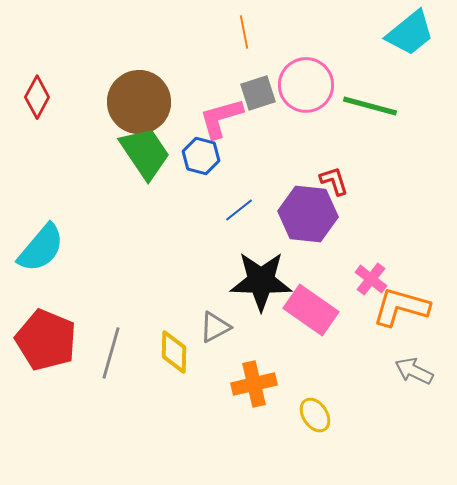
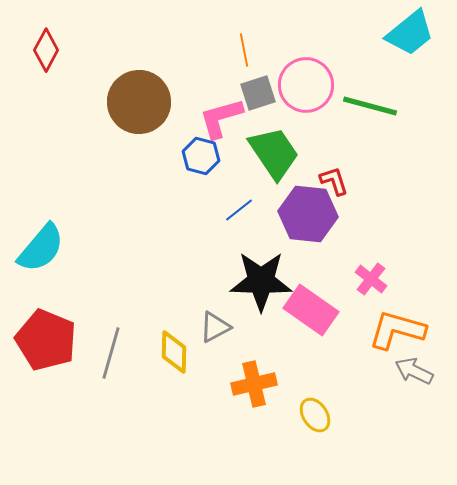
orange line: moved 18 px down
red diamond: moved 9 px right, 47 px up
green trapezoid: moved 129 px right
orange L-shape: moved 4 px left, 23 px down
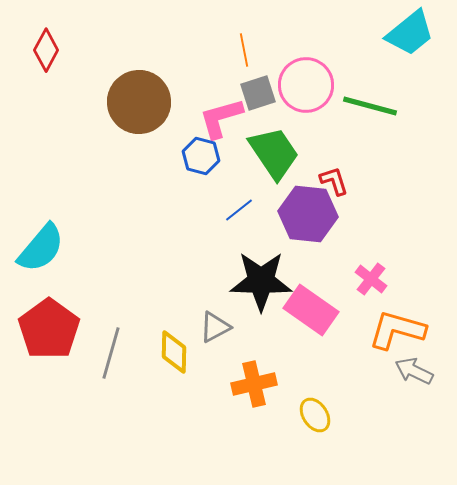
red pentagon: moved 3 px right, 11 px up; rotated 14 degrees clockwise
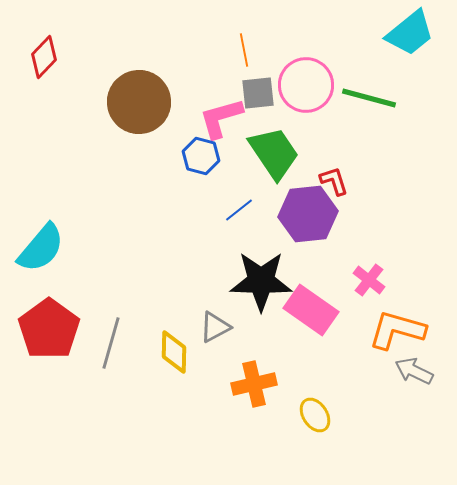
red diamond: moved 2 px left, 7 px down; rotated 15 degrees clockwise
gray square: rotated 12 degrees clockwise
green line: moved 1 px left, 8 px up
purple hexagon: rotated 12 degrees counterclockwise
pink cross: moved 2 px left, 1 px down
gray line: moved 10 px up
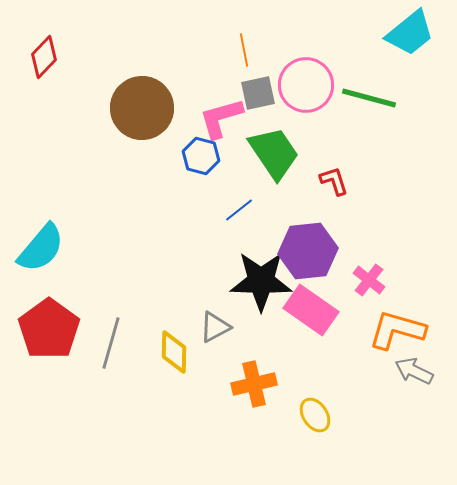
gray square: rotated 6 degrees counterclockwise
brown circle: moved 3 px right, 6 px down
purple hexagon: moved 37 px down
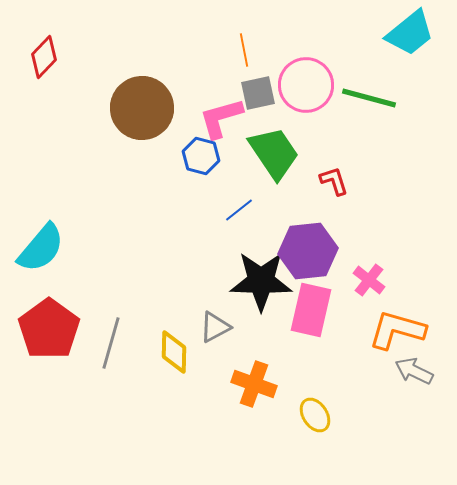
pink rectangle: rotated 68 degrees clockwise
orange cross: rotated 33 degrees clockwise
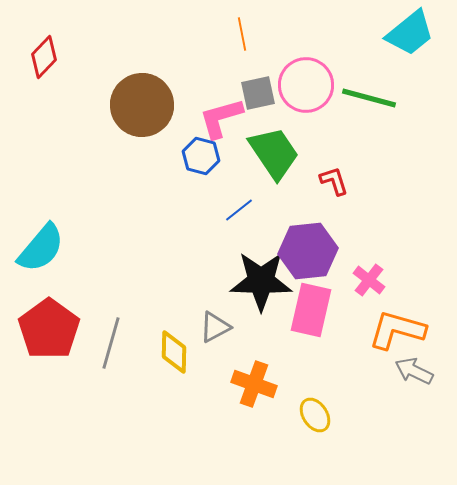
orange line: moved 2 px left, 16 px up
brown circle: moved 3 px up
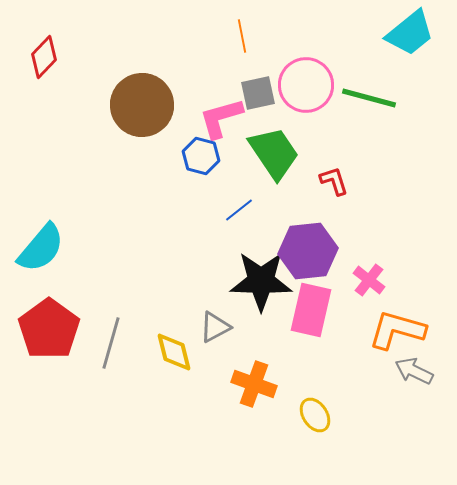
orange line: moved 2 px down
yellow diamond: rotated 15 degrees counterclockwise
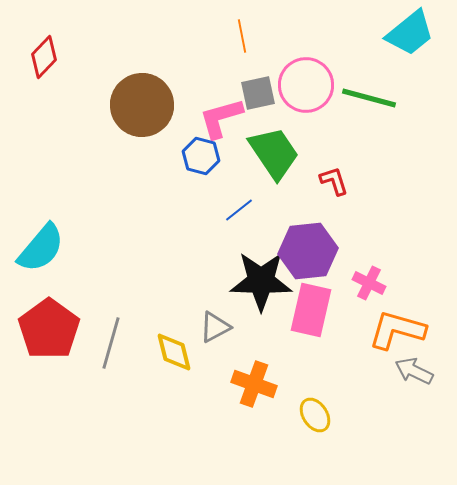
pink cross: moved 3 px down; rotated 12 degrees counterclockwise
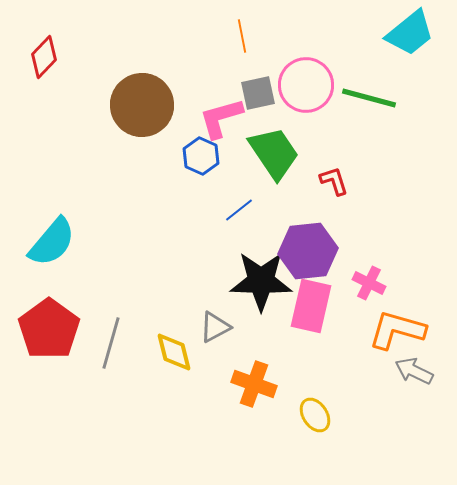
blue hexagon: rotated 9 degrees clockwise
cyan semicircle: moved 11 px right, 6 px up
pink rectangle: moved 4 px up
